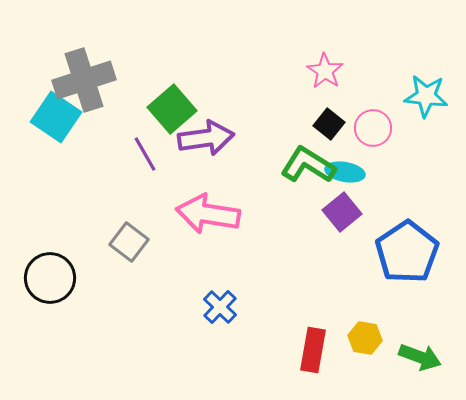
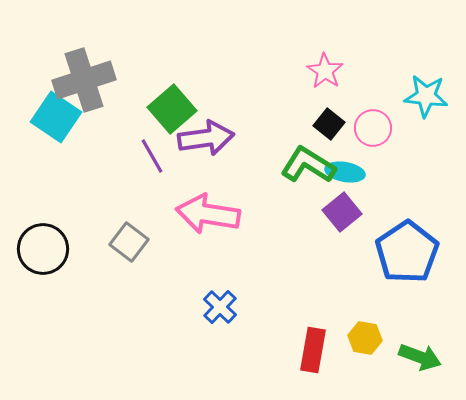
purple line: moved 7 px right, 2 px down
black circle: moved 7 px left, 29 px up
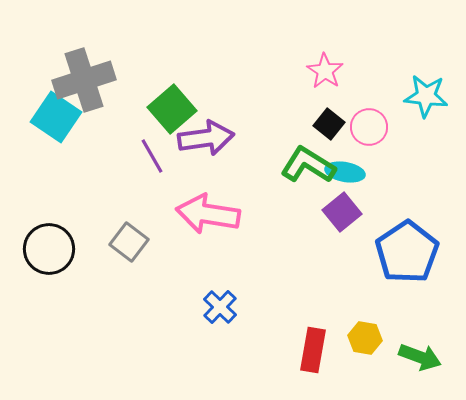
pink circle: moved 4 px left, 1 px up
black circle: moved 6 px right
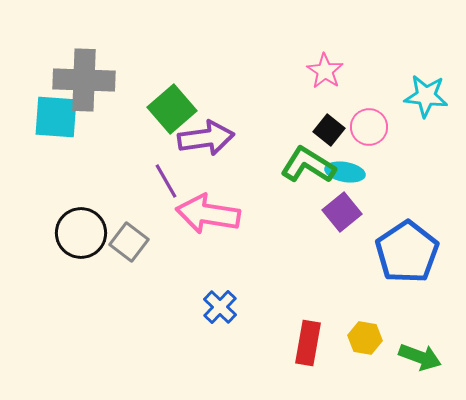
gray cross: rotated 20 degrees clockwise
cyan square: rotated 30 degrees counterclockwise
black square: moved 6 px down
purple line: moved 14 px right, 25 px down
black circle: moved 32 px right, 16 px up
red rectangle: moved 5 px left, 7 px up
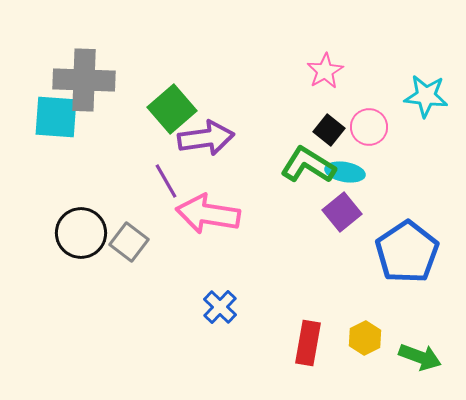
pink star: rotated 9 degrees clockwise
yellow hexagon: rotated 24 degrees clockwise
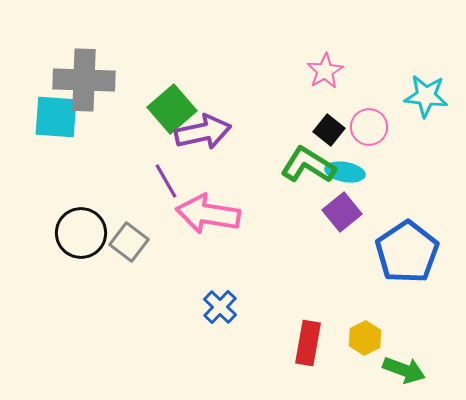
purple arrow: moved 3 px left, 6 px up; rotated 4 degrees counterclockwise
green arrow: moved 16 px left, 13 px down
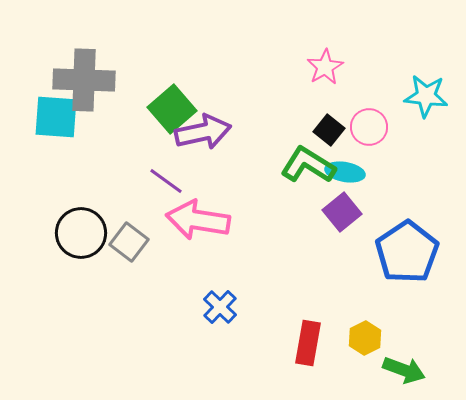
pink star: moved 4 px up
purple line: rotated 24 degrees counterclockwise
pink arrow: moved 10 px left, 6 px down
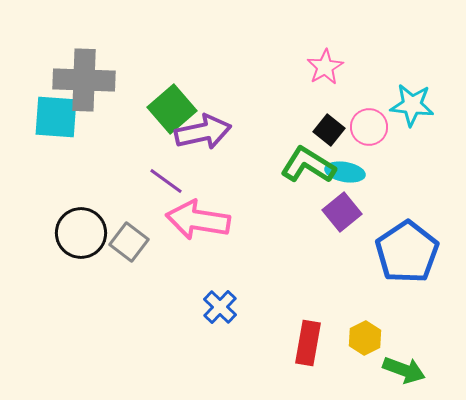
cyan star: moved 14 px left, 9 px down
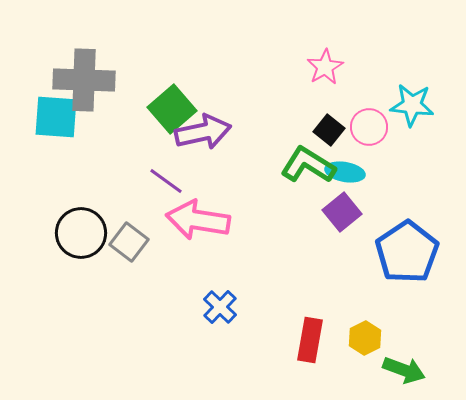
red rectangle: moved 2 px right, 3 px up
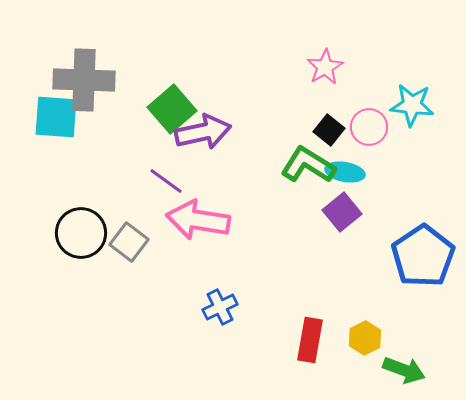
blue pentagon: moved 16 px right, 4 px down
blue cross: rotated 20 degrees clockwise
